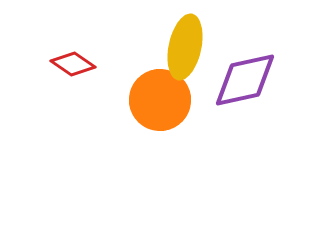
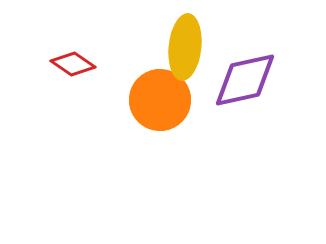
yellow ellipse: rotated 6 degrees counterclockwise
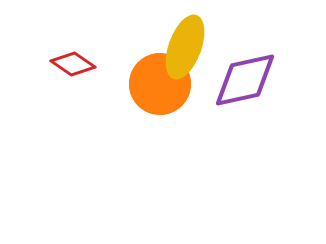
yellow ellipse: rotated 14 degrees clockwise
orange circle: moved 16 px up
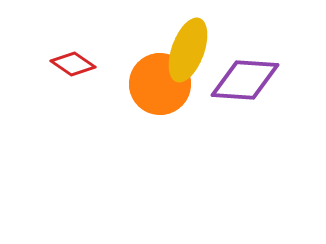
yellow ellipse: moved 3 px right, 3 px down
purple diamond: rotated 16 degrees clockwise
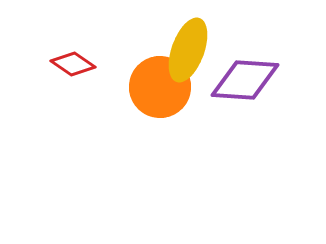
orange circle: moved 3 px down
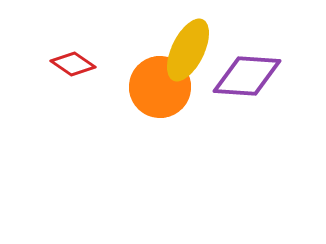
yellow ellipse: rotated 6 degrees clockwise
purple diamond: moved 2 px right, 4 px up
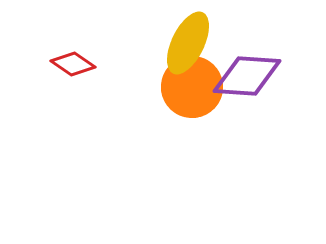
yellow ellipse: moved 7 px up
orange circle: moved 32 px right
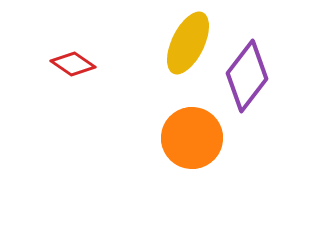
purple diamond: rotated 56 degrees counterclockwise
orange circle: moved 51 px down
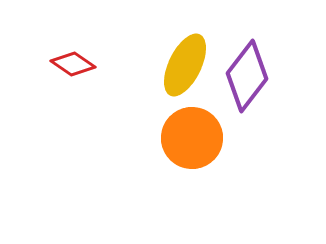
yellow ellipse: moved 3 px left, 22 px down
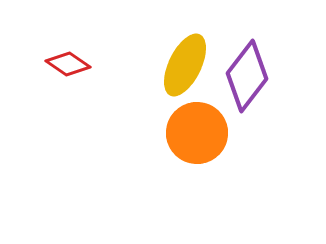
red diamond: moved 5 px left
orange circle: moved 5 px right, 5 px up
